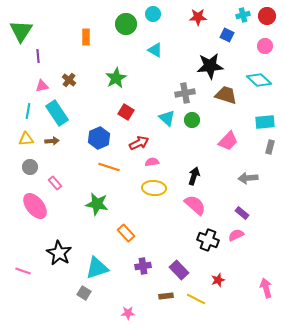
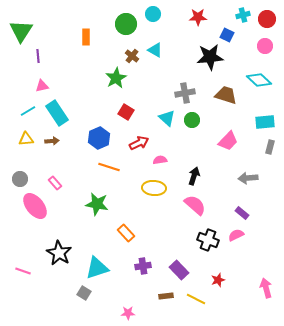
red circle at (267, 16): moved 3 px down
black star at (210, 66): moved 9 px up
brown cross at (69, 80): moved 63 px right, 24 px up
cyan line at (28, 111): rotated 49 degrees clockwise
pink semicircle at (152, 162): moved 8 px right, 2 px up
gray circle at (30, 167): moved 10 px left, 12 px down
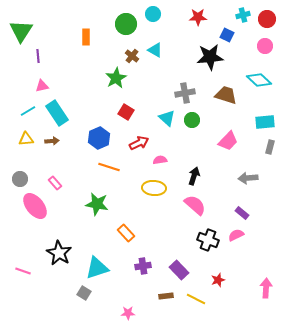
pink arrow at (266, 288): rotated 18 degrees clockwise
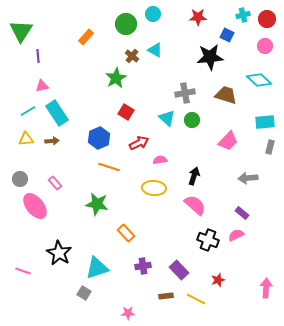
orange rectangle at (86, 37): rotated 42 degrees clockwise
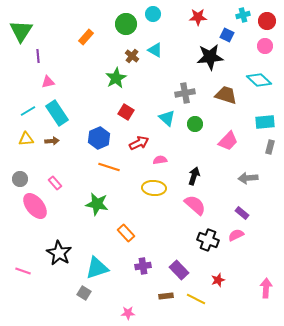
red circle at (267, 19): moved 2 px down
pink triangle at (42, 86): moved 6 px right, 4 px up
green circle at (192, 120): moved 3 px right, 4 px down
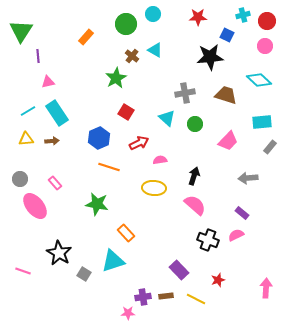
cyan rectangle at (265, 122): moved 3 px left
gray rectangle at (270, 147): rotated 24 degrees clockwise
purple cross at (143, 266): moved 31 px down
cyan triangle at (97, 268): moved 16 px right, 7 px up
gray square at (84, 293): moved 19 px up
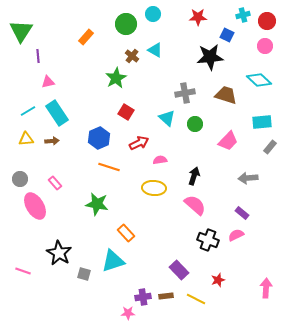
pink ellipse at (35, 206): rotated 8 degrees clockwise
gray square at (84, 274): rotated 16 degrees counterclockwise
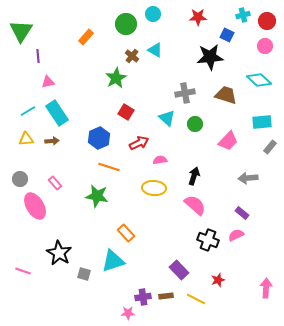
green star at (97, 204): moved 8 px up
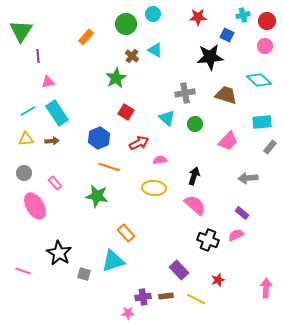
gray circle at (20, 179): moved 4 px right, 6 px up
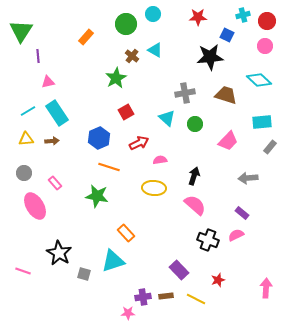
red square at (126, 112): rotated 28 degrees clockwise
